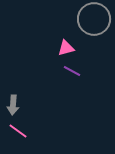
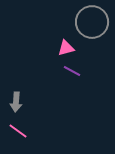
gray circle: moved 2 px left, 3 px down
gray arrow: moved 3 px right, 3 px up
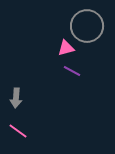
gray circle: moved 5 px left, 4 px down
gray arrow: moved 4 px up
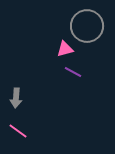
pink triangle: moved 1 px left, 1 px down
purple line: moved 1 px right, 1 px down
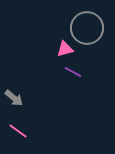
gray circle: moved 2 px down
gray arrow: moved 2 px left; rotated 54 degrees counterclockwise
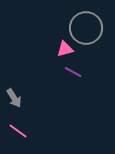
gray circle: moved 1 px left
gray arrow: rotated 18 degrees clockwise
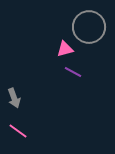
gray circle: moved 3 px right, 1 px up
gray arrow: rotated 12 degrees clockwise
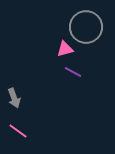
gray circle: moved 3 px left
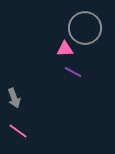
gray circle: moved 1 px left, 1 px down
pink triangle: rotated 12 degrees clockwise
